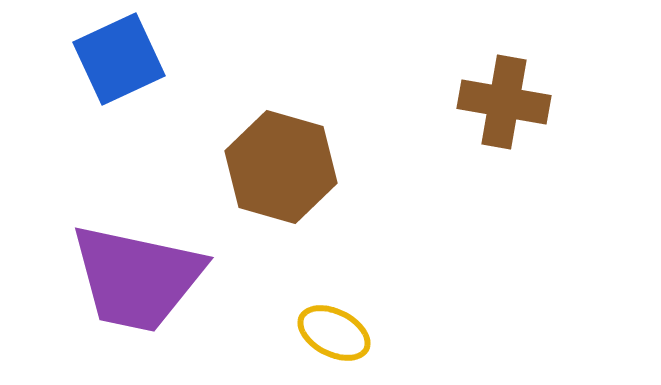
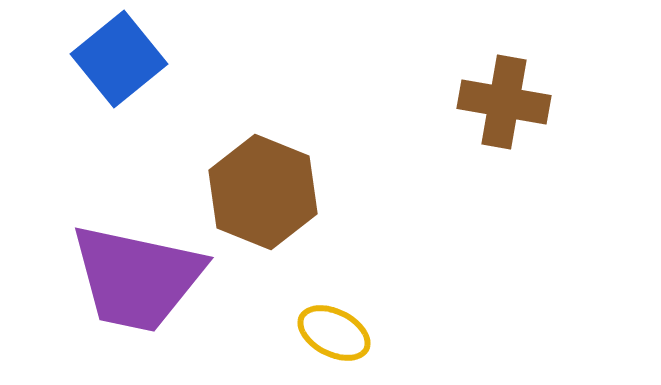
blue square: rotated 14 degrees counterclockwise
brown hexagon: moved 18 px left, 25 px down; rotated 6 degrees clockwise
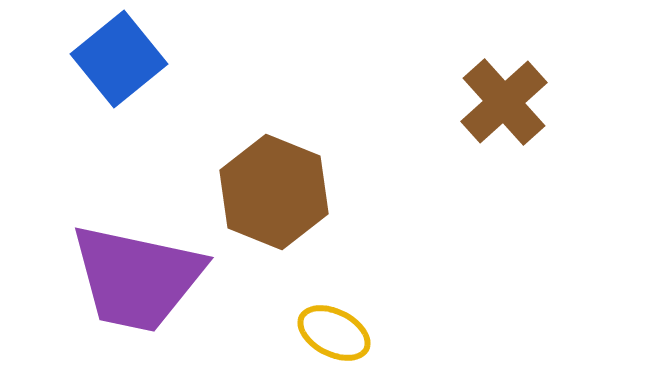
brown cross: rotated 38 degrees clockwise
brown hexagon: moved 11 px right
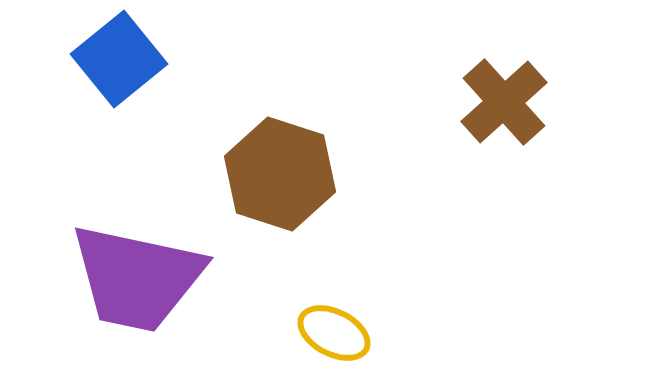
brown hexagon: moved 6 px right, 18 px up; rotated 4 degrees counterclockwise
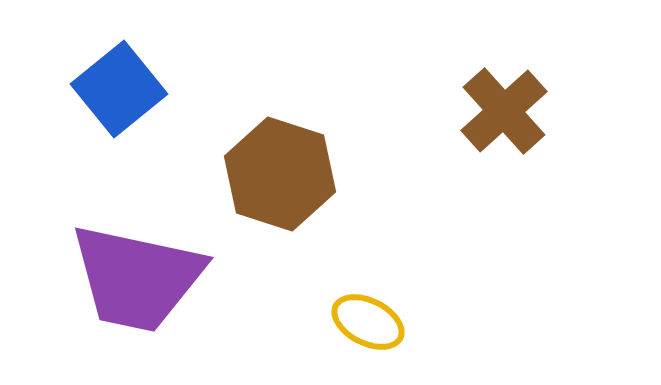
blue square: moved 30 px down
brown cross: moved 9 px down
yellow ellipse: moved 34 px right, 11 px up
